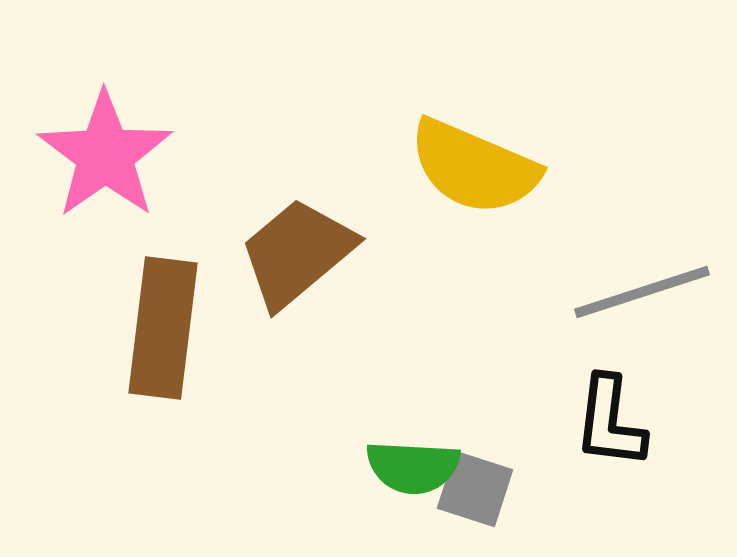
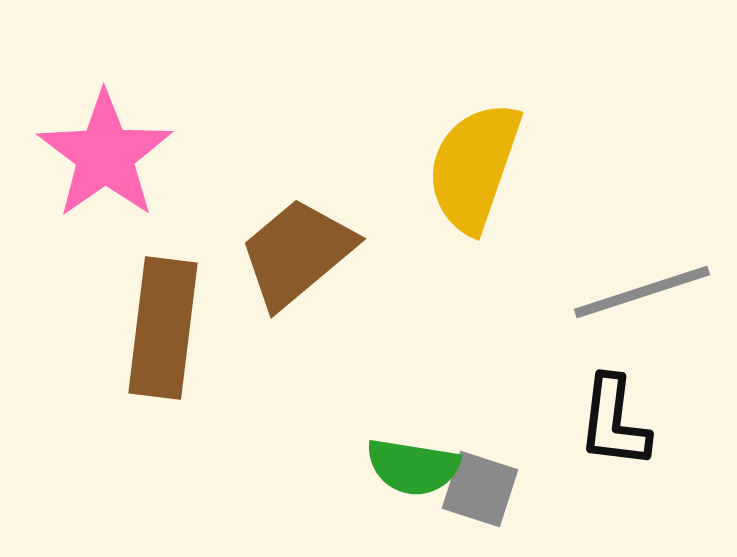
yellow semicircle: rotated 86 degrees clockwise
black L-shape: moved 4 px right
green semicircle: rotated 6 degrees clockwise
gray square: moved 5 px right
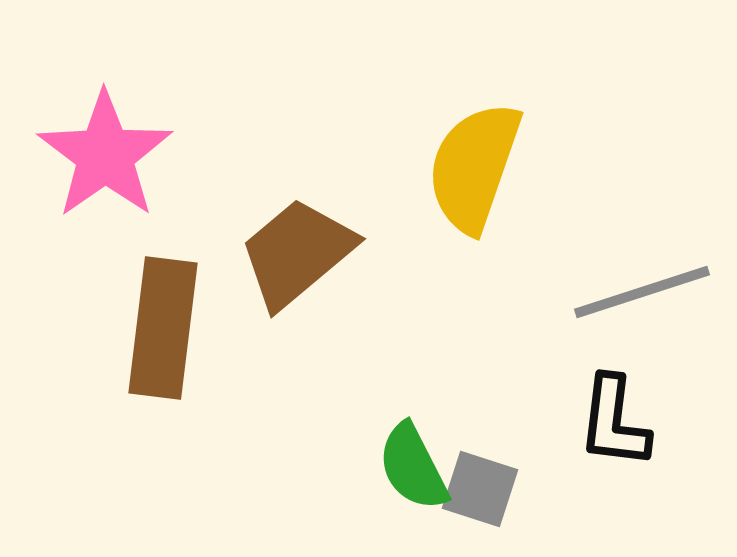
green semicircle: rotated 54 degrees clockwise
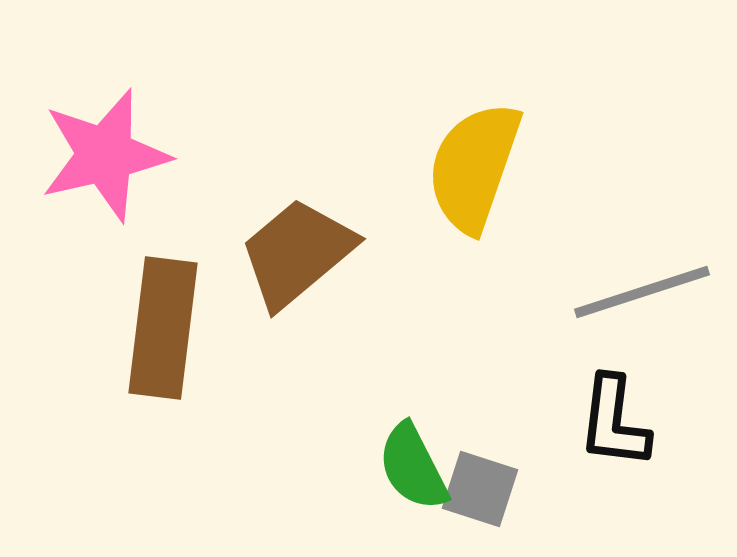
pink star: rotated 22 degrees clockwise
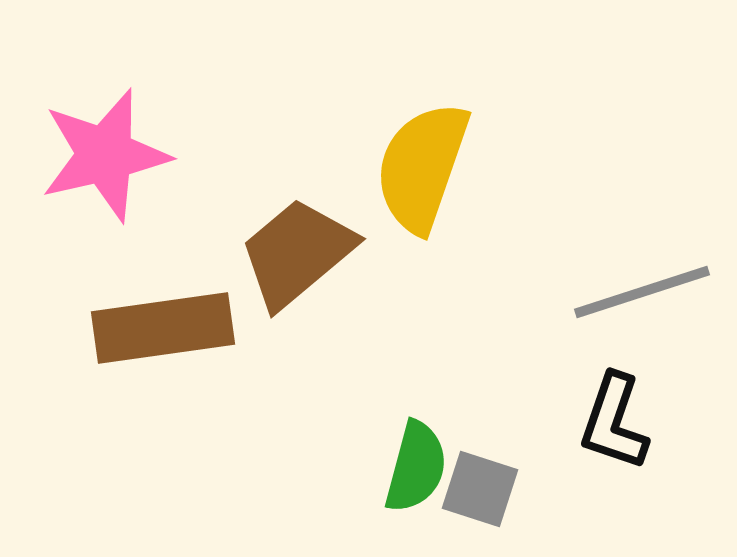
yellow semicircle: moved 52 px left
brown rectangle: rotated 75 degrees clockwise
black L-shape: rotated 12 degrees clockwise
green semicircle: moved 3 px right; rotated 138 degrees counterclockwise
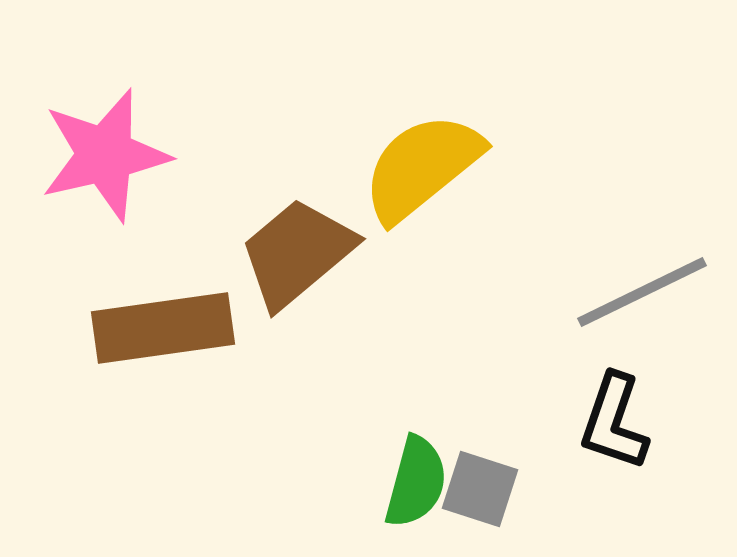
yellow semicircle: rotated 32 degrees clockwise
gray line: rotated 8 degrees counterclockwise
green semicircle: moved 15 px down
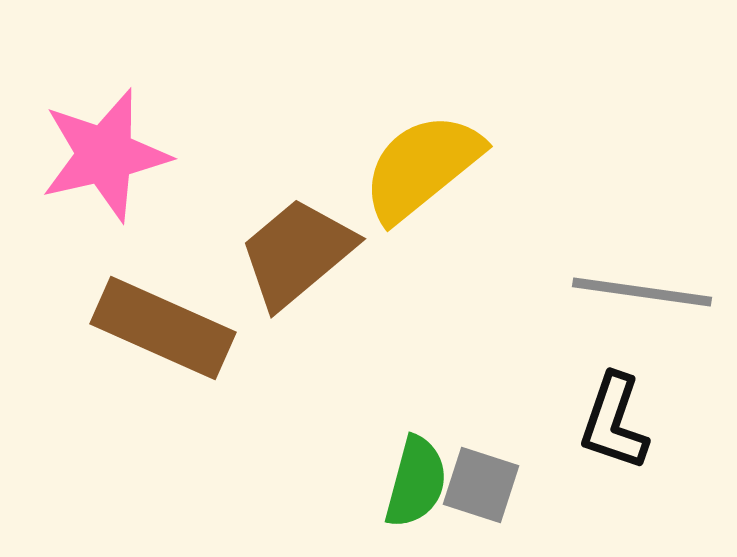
gray line: rotated 34 degrees clockwise
brown rectangle: rotated 32 degrees clockwise
gray square: moved 1 px right, 4 px up
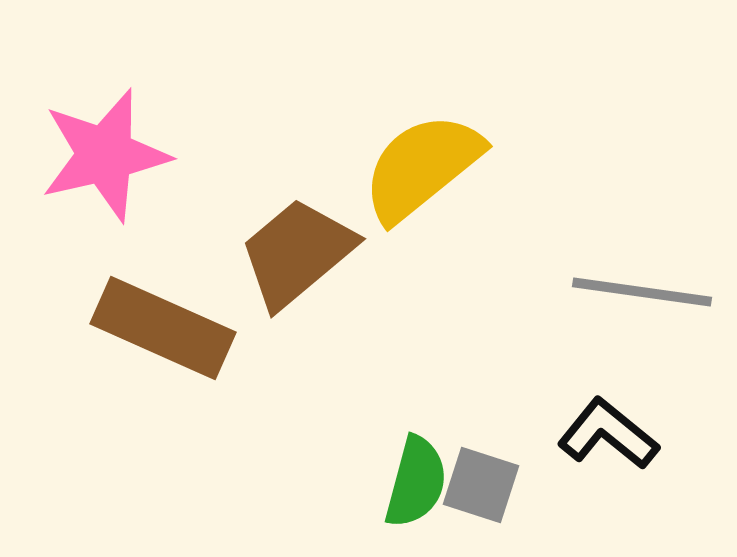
black L-shape: moved 6 px left, 12 px down; rotated 110 degrees clockwise
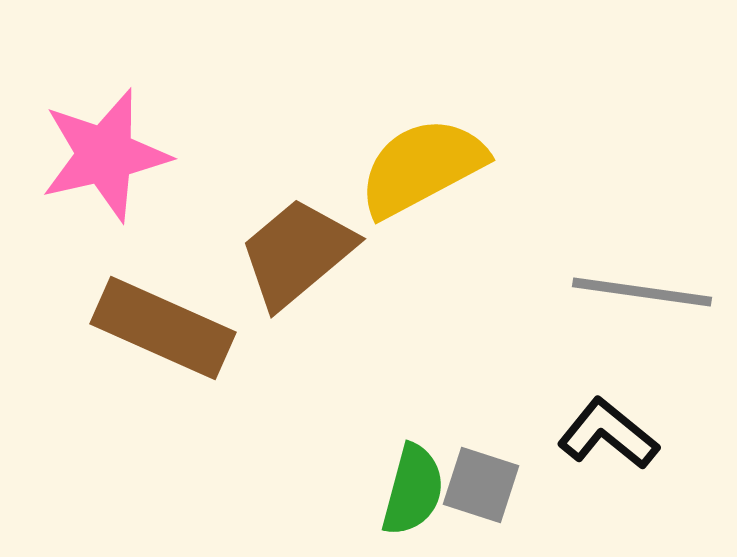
yellow semicircle: rotated 11 degrees clockwise
green semicircle: moved 3 px left, 8 px down
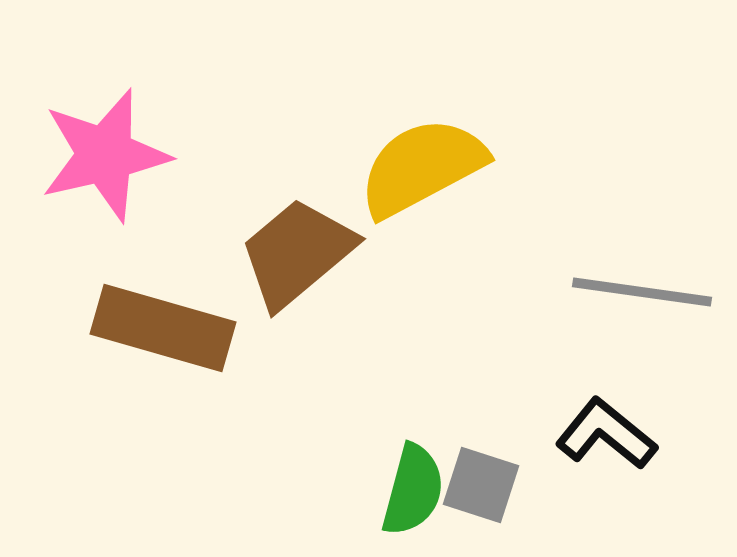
brown rectangle: rotated 8 degrees counterclockwise
black L-shape: moved 2 px left
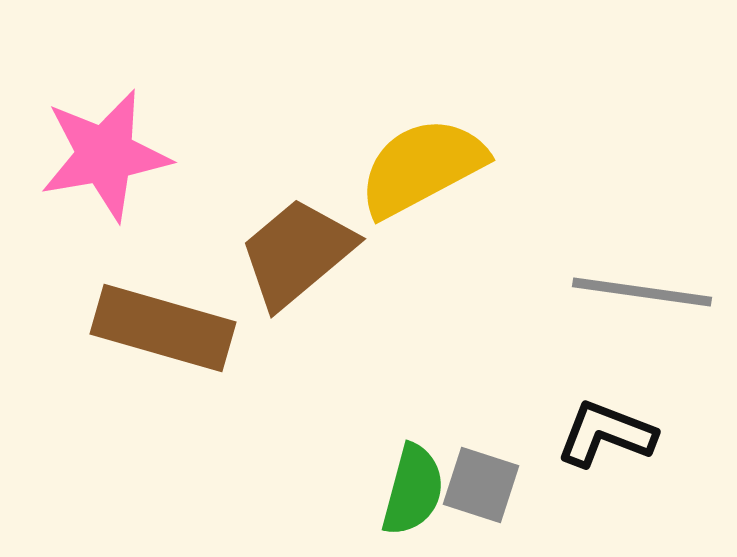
pink star: rotated 3 degrees clockwise
black L-shape: rotated 18 degrees counterclockwise
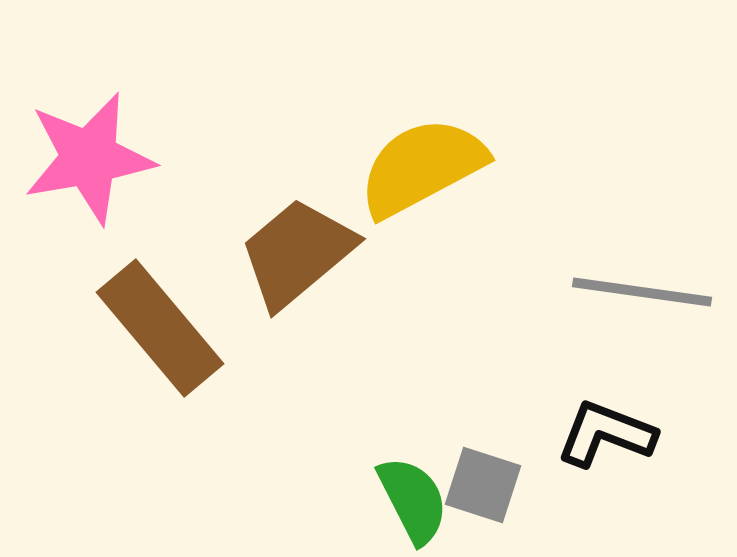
pink star: moved 16 px left, 3 px down
brown rectangle: moved 3 px left; rotated 34 degrees clockwise
gray square: moved 2 px right
green semicircle: moved 10 px down; rotated 42 degrees counterclockwise
